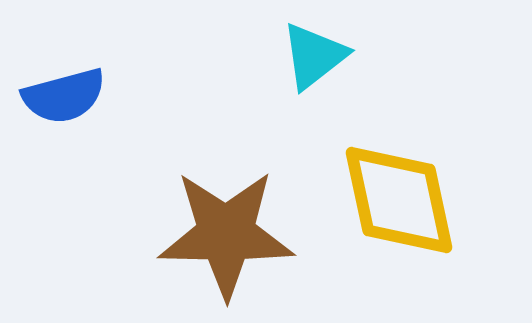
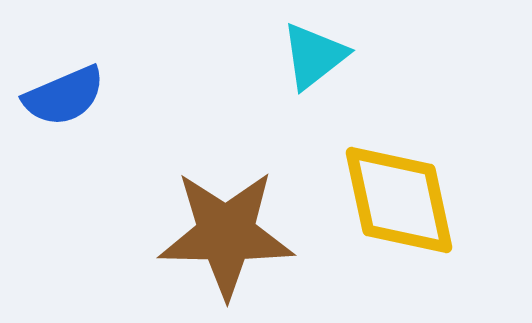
blue semicircle: rotated 8 degrees counterclockwise
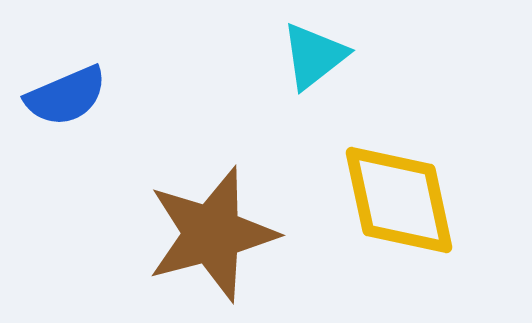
blue semicircle: moved 2 px right
brown star: moved 14 px left; rotated 16 degrees counterclockwise
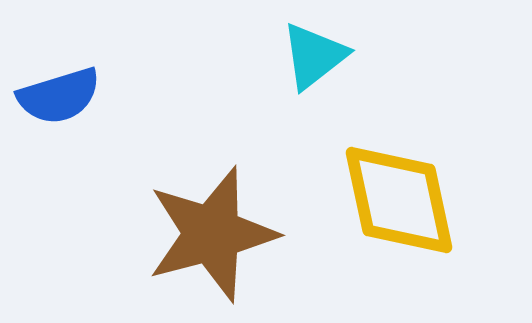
blue semicircle: moved 7 px left; rotated 6 degrees clockwise
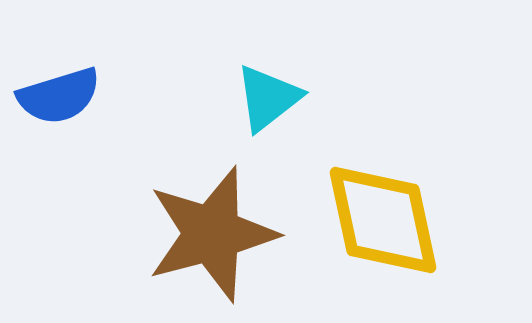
cyan triangle: moved 46 px left, 42 px down
yellow diamond: moved 16 px left, 20 px down
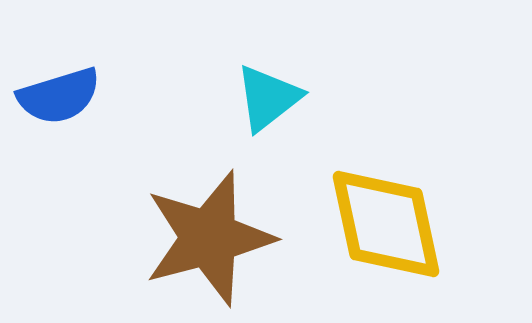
yellow diamond: moved 3 px right, 4 px down
brown star: moved 3 px left, 4 px down
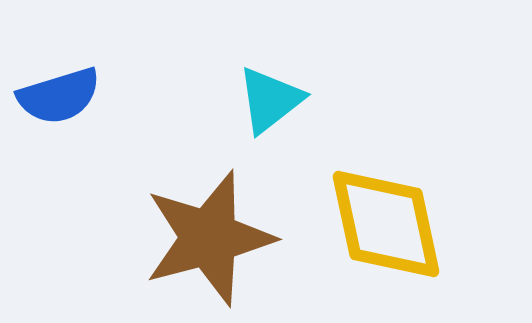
cyan triangle: moved 2 px right, 2 px down
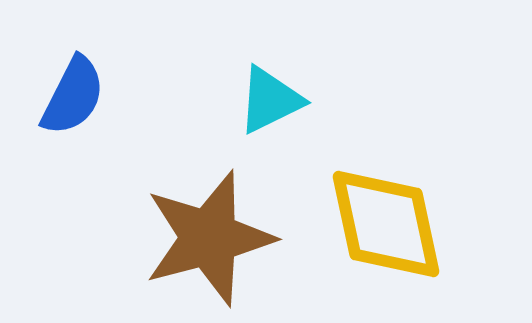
blue semicircle: moved 14 px right; rotated 46 degrees counterclockwise
cyan triangle: rotated 12 degrees clockwise
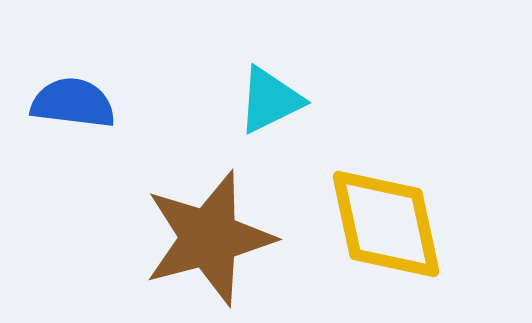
blue semicircle: moved 7 px down; rotated 110 degrees counterclockwise
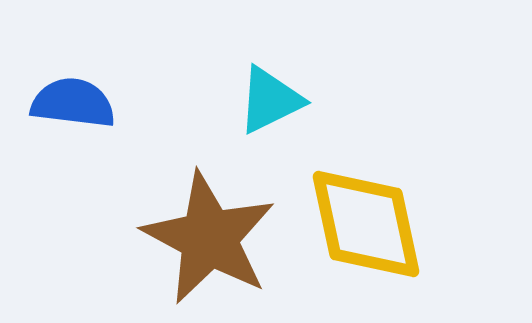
yellow diamond: moved 20 px left
brown star: rotated 29 degrees counterclockwise
